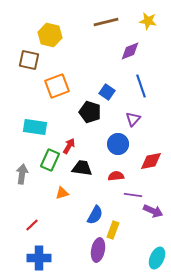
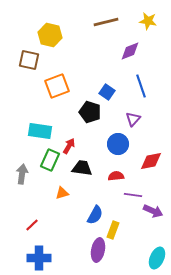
cyan rectangle: moved 5 px right, 4 px down
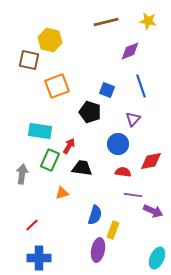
yellow hexagon: moved 5 px down
blue square: moved 2 px up; rotated 14 degrees counterclockwise
red semicircle: moved 7 px right, 4 px up; rotated 14 degrees clockwise
blue semicircle: rotated 12 degrees counterclockwise
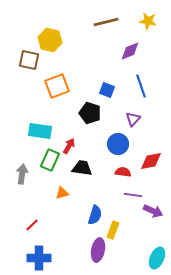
black pentagon: moved 1 px down
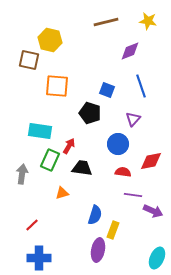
orange square: rotated 25 degrees clockwise
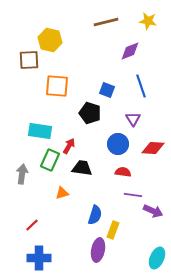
brown square: rotated 15 degrees counterclockwise
purple triangle: rotated 14 degrees counterclockwise
red diamond: moved 2 px right, 13 px up; rotated 15 degrees clockwise
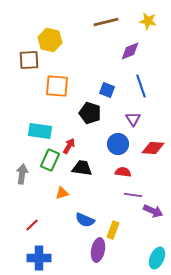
blue semicircle: moved 10 px left, 5 px down; rotated 96 degrees clockwise
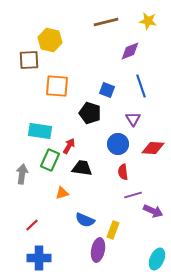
red semicircle: rotated 105 degrees counterclockwise
purple line: rotated 24 degrees counterclockwise
cyan ellipse: moved 1 px down
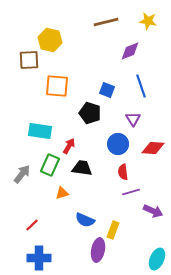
green rectangle: moved 5 px down
gray arrow: rotated 30 degrees clockwise
purple line: moved 2 px left, 3 px up
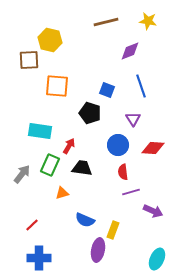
blue circle: moved 1 px down
